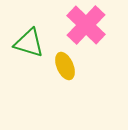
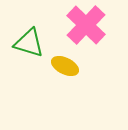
yellow ellipse: rotated 40 degrees counterclockwise
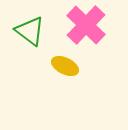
green triangle: moved 1 px right, 12 px up; rotated 20 degrees clockwise
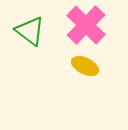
yellow ellipse: moved 20 px right
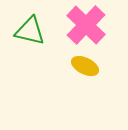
green triangle: rotated 24 degrees counterclockwise
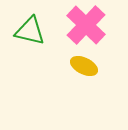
yellow ellipse: moved 1 px left
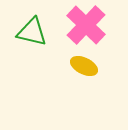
green triangle: moved 2 px right, 1 px down
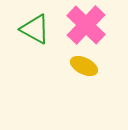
green triangle: moved 3 px right, 3 px up; rotated 16 degrees clockwise
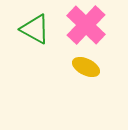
yellow ellipse: moved 2 px right, 1 px down
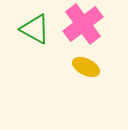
pink cross: moved 3 px left, 1 px up; rotated 9 degrees clockwise
